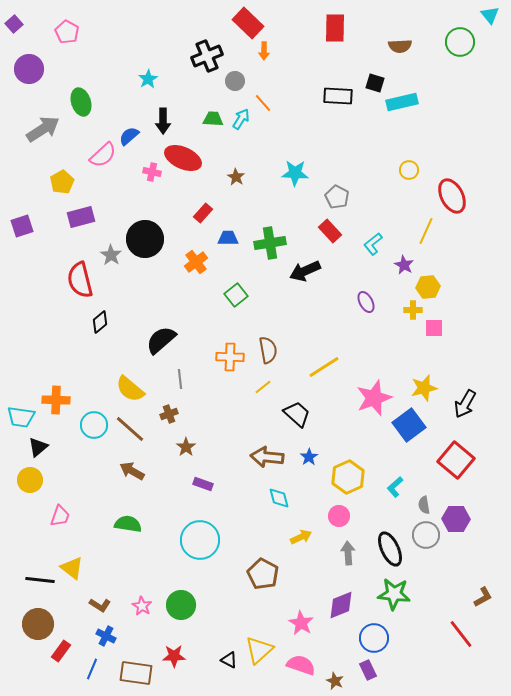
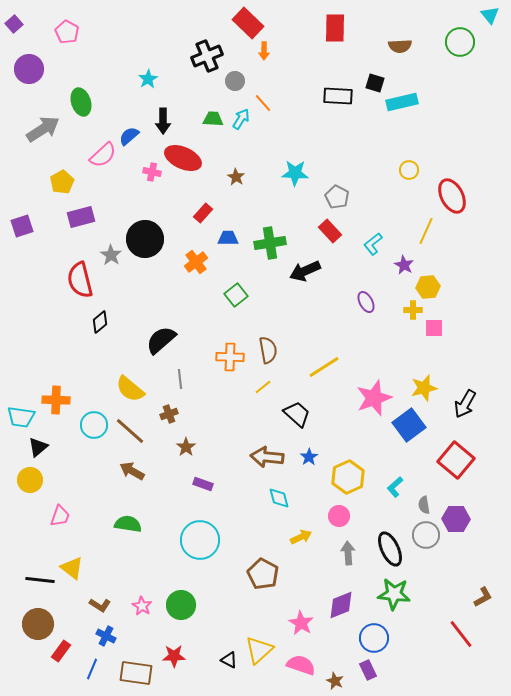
brown line at (130, 429): moved 2 px down
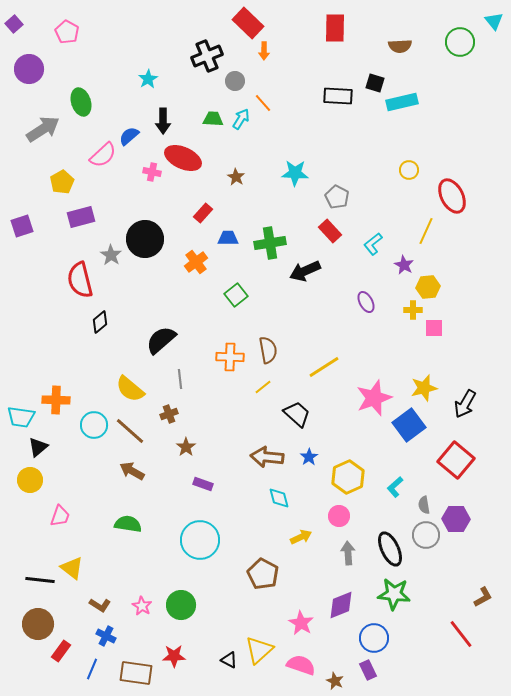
cyan triangle at (490, 15): moved 4 px right, 6 px down
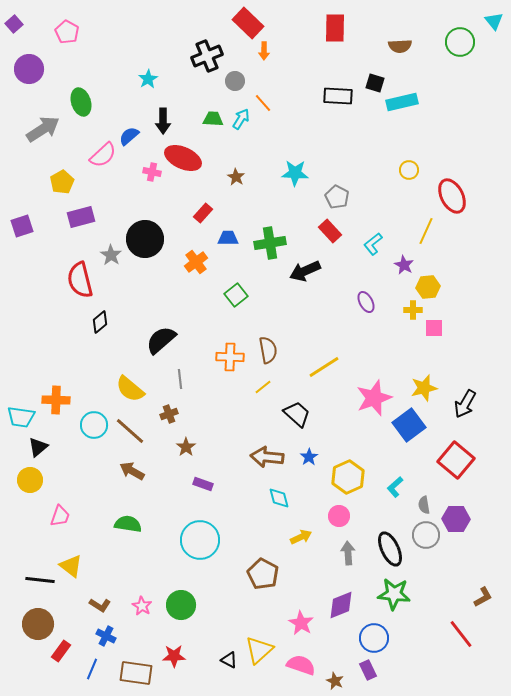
yellow triangle at (72, 568): moved 1 px left, 2 px up
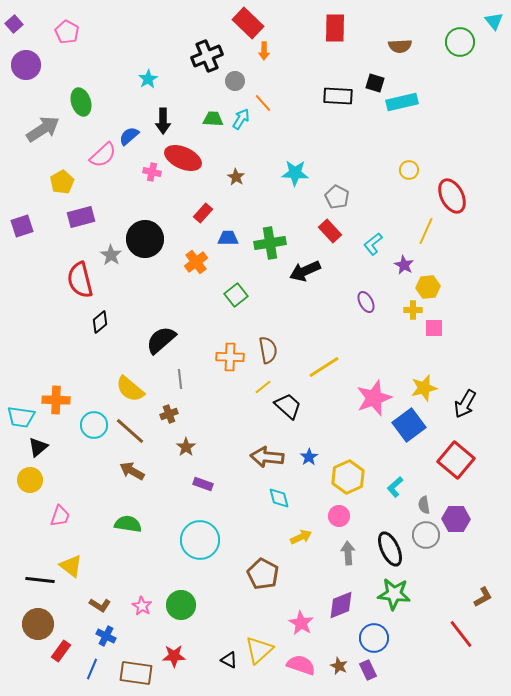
purple circle at (29, 69): moved 3 px left, 4 px up
black trapezoid at (297, 414): moved 9 px left, 8 px up
brown star at (335, 681): moved 4 px right, 15 px up
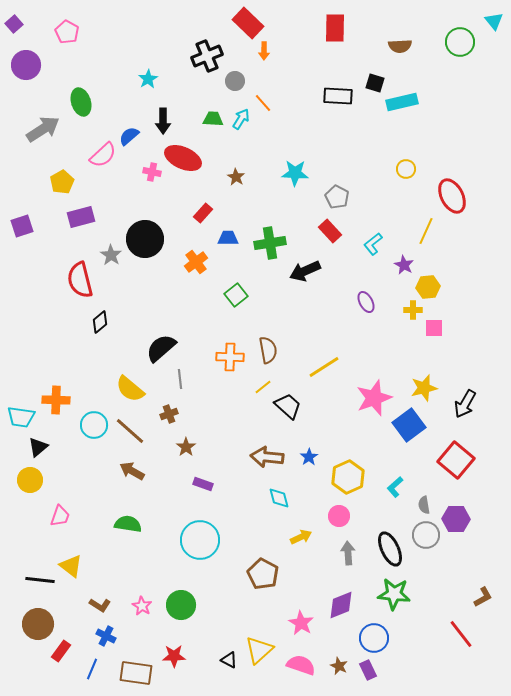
yellow circle at (409, 170): moved 3 px left, 1 px up
black semicircle at (161, 340): moved 8 px down
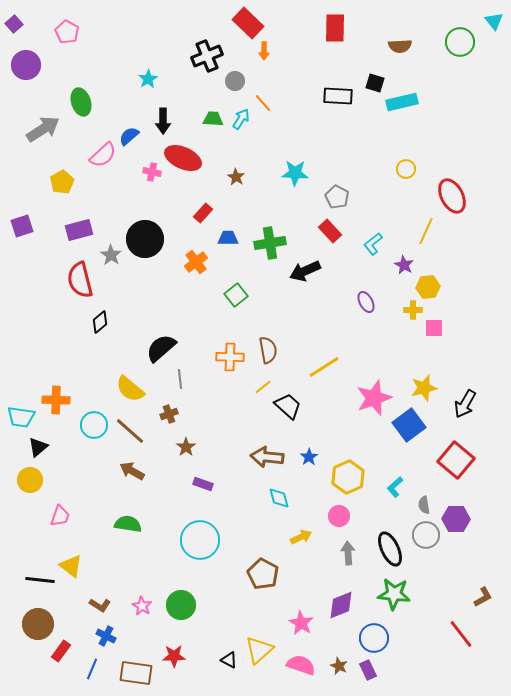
purple rectangle at (81, 217): moved 2 px left, 13 px down
